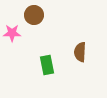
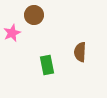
pink star: rotated 24 degrees counterclockwise
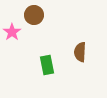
pink star: moved 1 px up; rotated 12 degrees counterclockwise
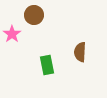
pink star: moved 2 px down
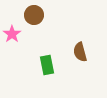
brown semicircle: rotated 18 degrees counterclockwise
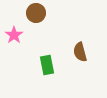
brown circle: moved 2 px right, 2 px up
pink star: moved 2 px right, 1 px down
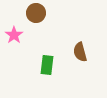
green rectangle: rotated 18 degrees clockwise
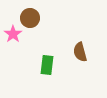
brown circle: moved 6 px left, 5 px down
pink star: moved 1 px left, 1 px up
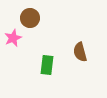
pink star: moved 4 px down; rotated 12 degrees clockwise
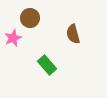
brown semicircle: moved 7 px left, 18 px up
green rectangle: rotated 48 degrees counterclockwise
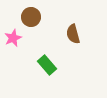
brown circle: moved 1 px right, 1 px up
